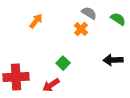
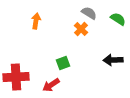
orange arrow: rotated 28 degrees counterclockwise
green square: rotated 24 degrees clockwise
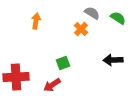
gray semicircle: moved 3 px right
green semicircle: moved 1 px up
red arrow: moved 1 px right
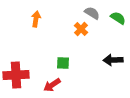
orange arrow: moved 2 px up
green square: rotated 24 degrees clockwise
red cross: moved 2 px up
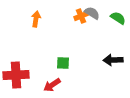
orange cross: moved 13 px up; rotated 24 degrees clockwise
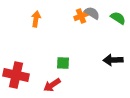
red cross: rotated 15 degrees clockwise
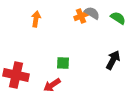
black arrow: rotated 120 degrees clockwise
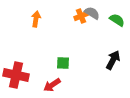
green semicircle: moved 1 px left, 2 px down
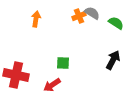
orange cross: moved 2 px left
green semicircle: moved 1 px left, 3 px down
